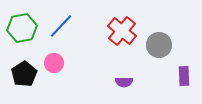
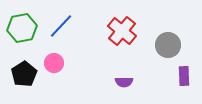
gray circle: moved 9 px right
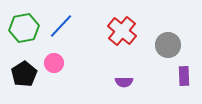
green hexagon: moved 2 px right
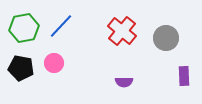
gray circle: moved 2 px left, 7 px up
black pentagon: moved 3 px left, 6 px up; rotated 30 degrees counterclockwise
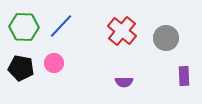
green hexagon: moved 1 px up; rotated 12 degrees clockwise
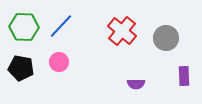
pink circle: moved 5 px right, 1 px up
purple semicircle: moved 12 px right, 2 px down
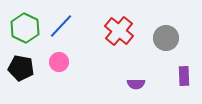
green hexagon: moved 1 px right, 1 px down; rotated 24 degrees clockwise
red cross: moved 3 px left
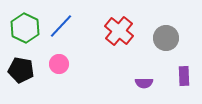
pink circle: moved 2 px down
black pentagon: moved 2 px down
purple semicircle: moved 8 px right, 1 px up
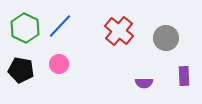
blue line: moved 1 px left
